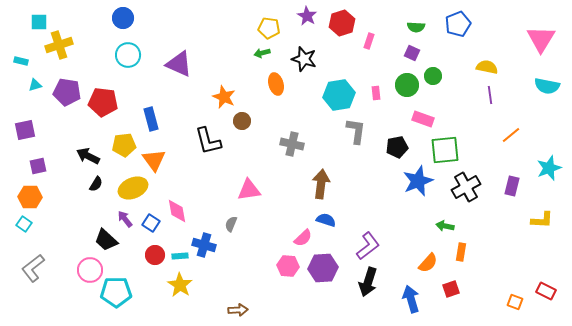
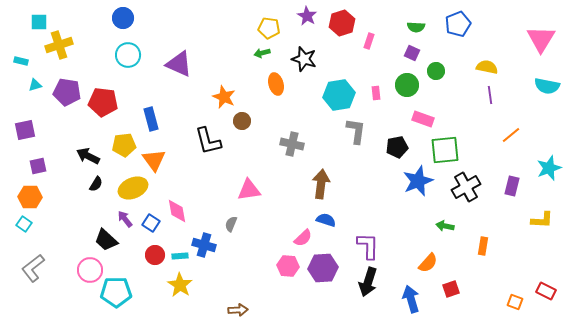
green circle at (433, 76): moved 3 px right, 5 px up
purple L-shape at (368, 246): rotated 52 degrees counterclockwise
orange rectangle at (461, 252): moved 22 px right, 6 px up
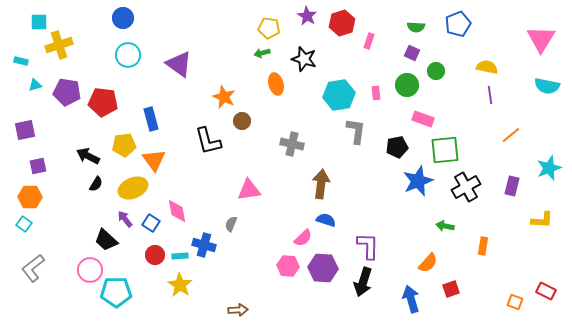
purple triangle at (179, 64): rotated 12 degrees clockwise
purple hexagon at (323, 268): rotated 8 degrees clockwise
black arrow at (368, 282): moved 5 px left
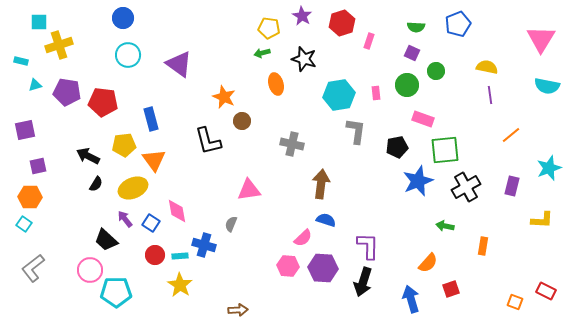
purple star at (307, 16): moved 5 px left
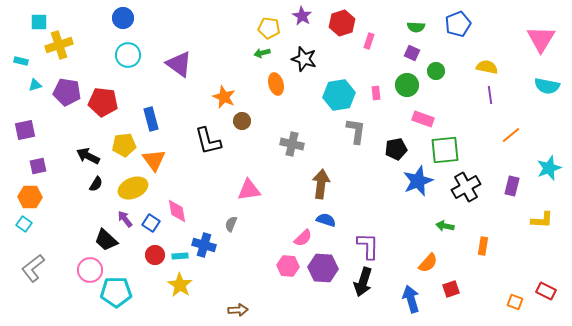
black pentagon at (397, 147): moved 1 px left, 2 px down
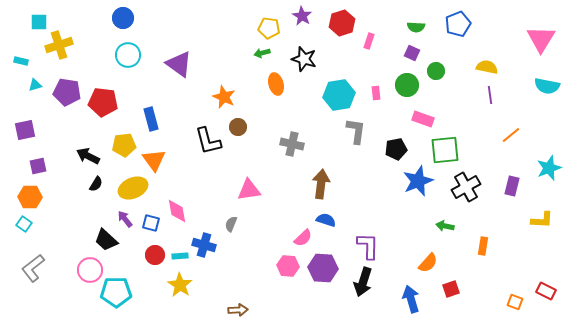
brown circle at (242, 121): moved 4 px left, 6 px down
blue square at (151, 223): rotated 18 degrees counterclockwise
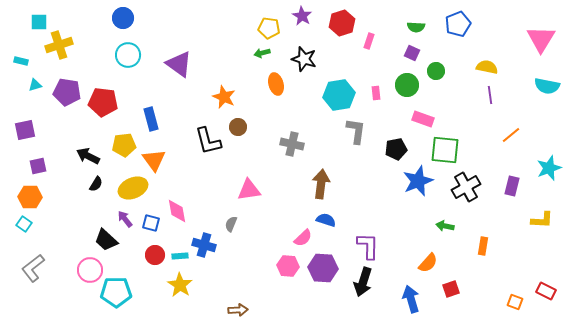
green square at (445, 150): rotated 12 degrees clockwise
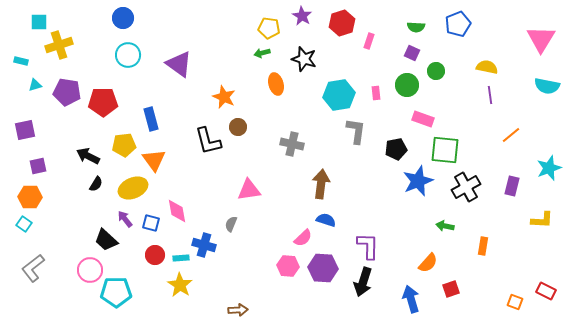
red pentagon at (103, 102): rotated 8 degrees counterclockwise
cyan rectangle at (180, 256): moved 1 px right, 2 px down
